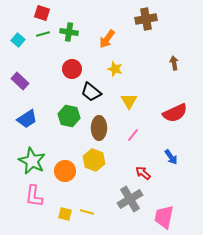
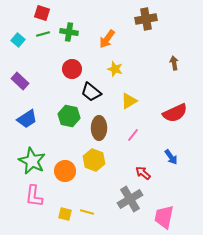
yellow triangle: rotated 30 degrees clockwise
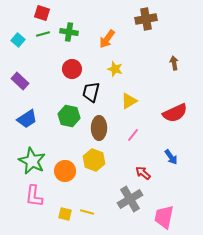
black trapezoid: rotated 65 degrees clockwise
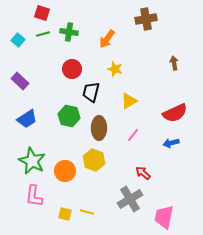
blue arrow: moved 14 px up; rotated 112 degrees clockwise
